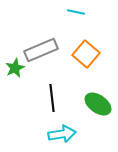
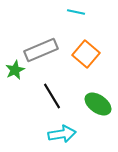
green star: moved 2 px down
black line: moved 2 px up; rotated 24 degrees counterclockwise
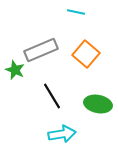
green star: rotated 24 degrees counterclockwise
green ellipse: rotated 24 degrees counterclockwise
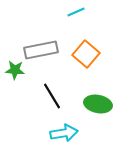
cyan line: rotated 36 degrees counterclockwise
gray rectangle: rotated 12 degrees clockwise
green star: rotated 18 degrees counterclockwise
cyan arrow: moved 2 px right, 1 px up
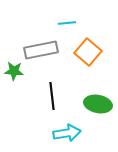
cyan line: moved 9 px left, 11 px down; rotated 18 degrees clockwise
orange square: moved 2 px right, 2 px up
green star: moved 1 px left, 1 px down
black line: rotated 24 degrees clockwise
cyan arrow: moved 3 px right
